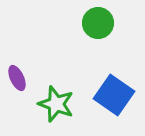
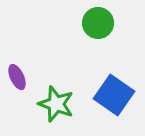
purple ellipse: moved 1 px up
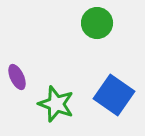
green circle: moved 1 px left
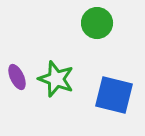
blue square: rotated 21 degrees counterclockwise
green star: moved 25 px up
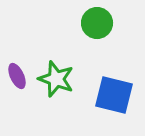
purple ellipse: moved 1 px up
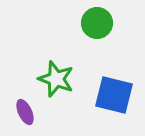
purple ellipse: moved 8 px right, 36 px down
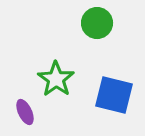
green star: rotated 15 degrees clockwise
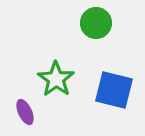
green circle: moved 1 px left
blue square: moved 5 px up
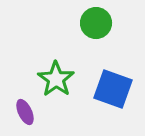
blue square: moved 1 px left, 1 px up; rotated 6 degrees clockwise
